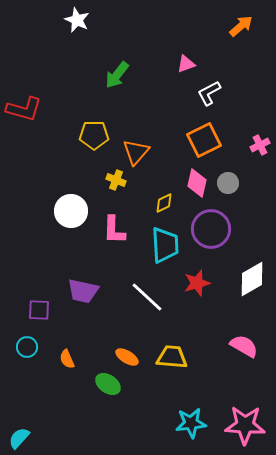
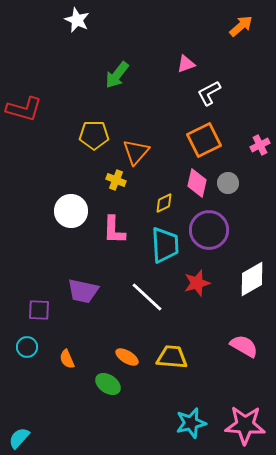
purple circle: moved 2 px left, 1 px down
cyan star: rotated 8 degrees counterclockwise
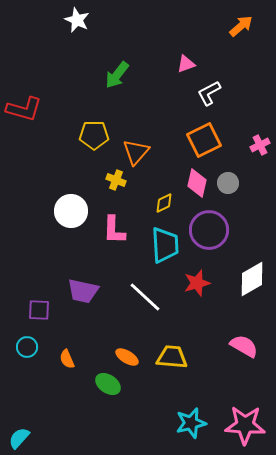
white line: moved 2 px left
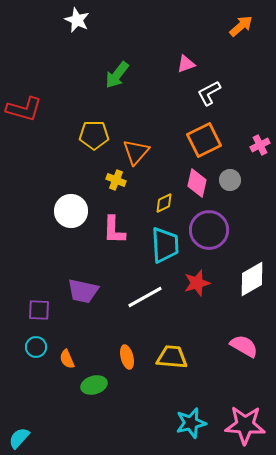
gray circle: moved 2 px right, 3 px up
white line: rotated 72 degrees counterclockwise
cyan circle: moved 9 px right
orange ellipse: rotated 45 degrees clockwise
green ellipse: moved 14 px left, 1 px down; rotated 50 degrees counterclockwise
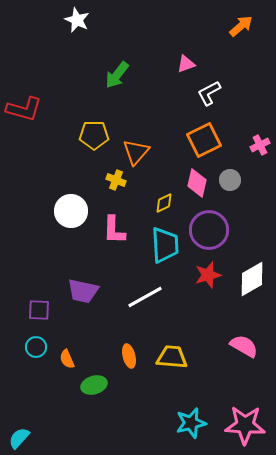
red star: moved 11 px right, 8 px up
orange ellipse: moved 2 px right, 1 px up
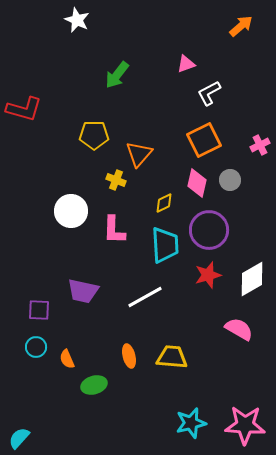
orange triangle: moved 3 px right, 2 px down
pink semicircle: moved 5 px left, 17 px up
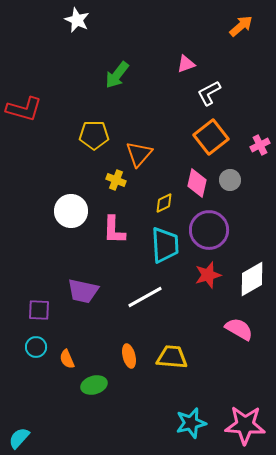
orange square: moved 7 px right, 3 px up; rotated 12 degrees counterclockwise
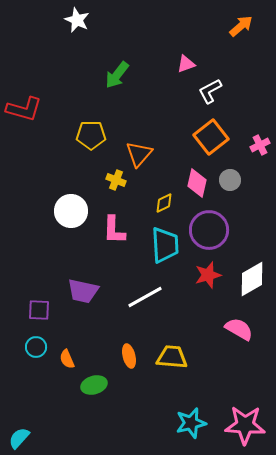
white L-shape: moved 1 px right, 2 px up
yellow pentagon: moved 3 px left
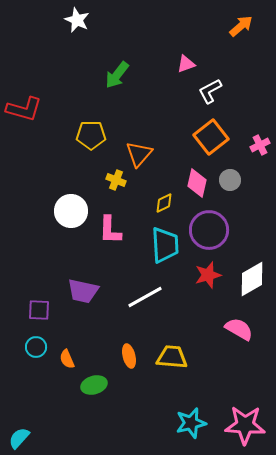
pink L-shape: moved 4 px left
